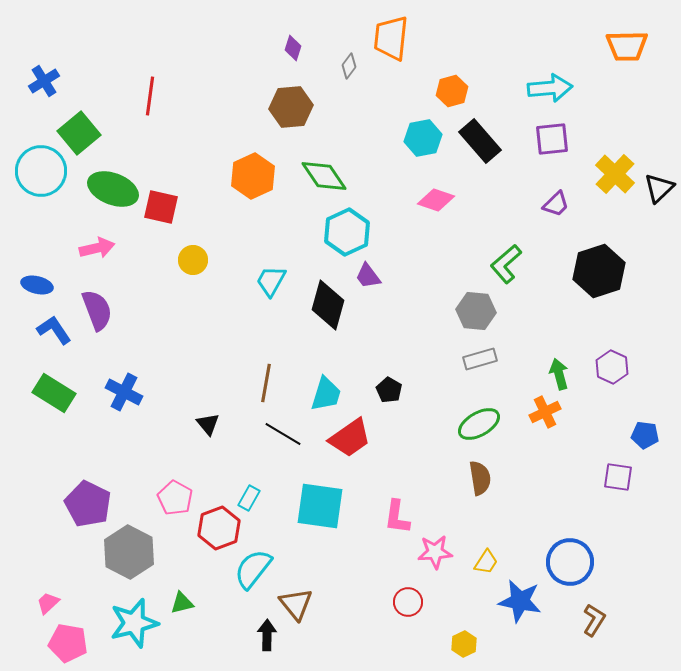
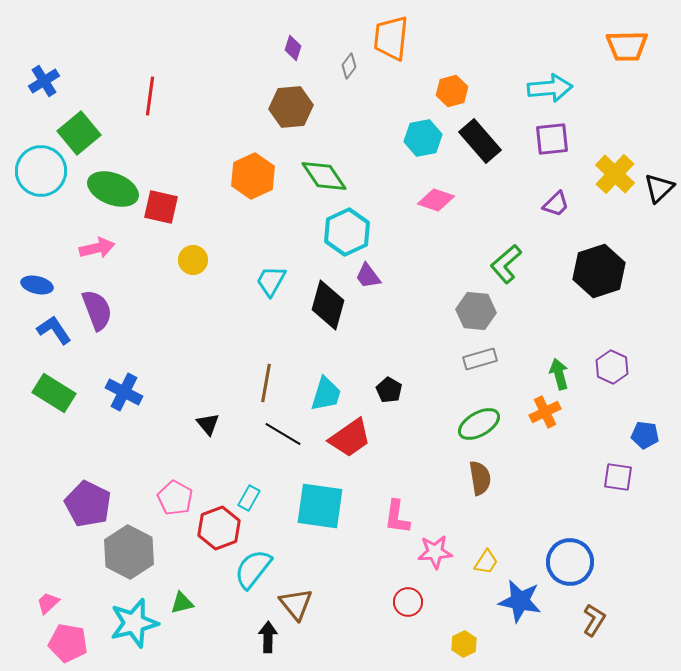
black arrow at (267, 635): moved 1 px right, 2 px down
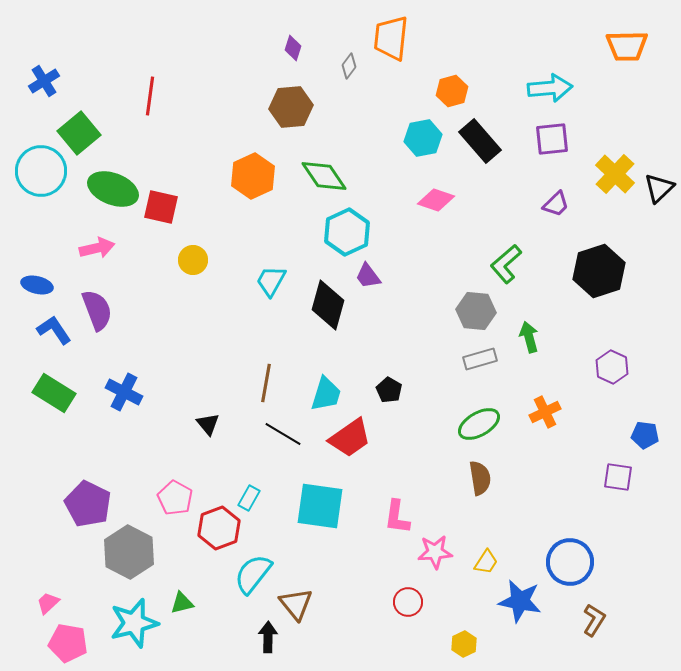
green arrow at (559, 374): moved 30 px left, 37 px up
cyan semicircle at (253, 569): moved 5 px down
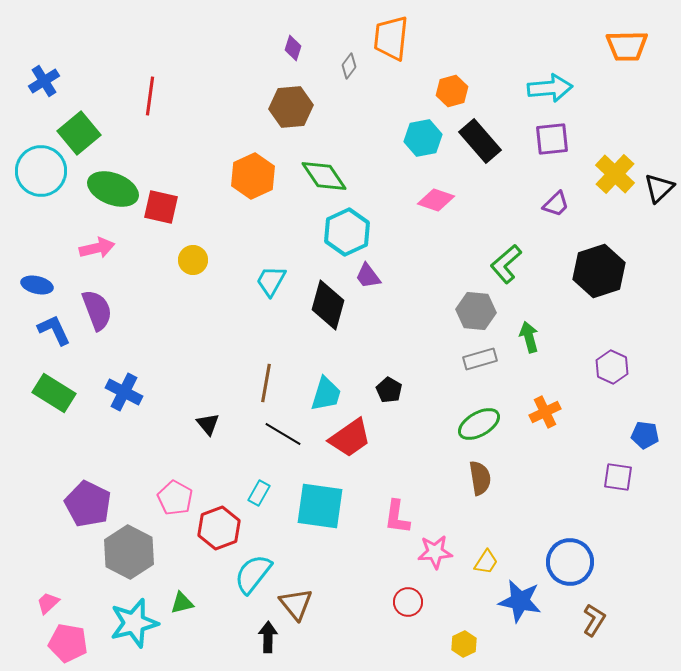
blue L-shape at (54, 330): rotated 9 degrees clockwise
cyan rectangle at (249, 498): moved 10 px right, 5 px up
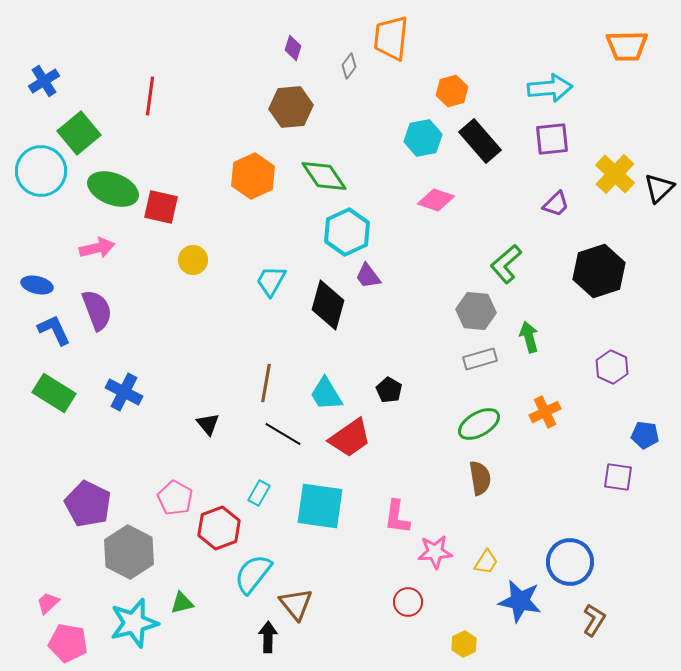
cyan trapezoid at (326, 394): rotated 132 degrees clockwise
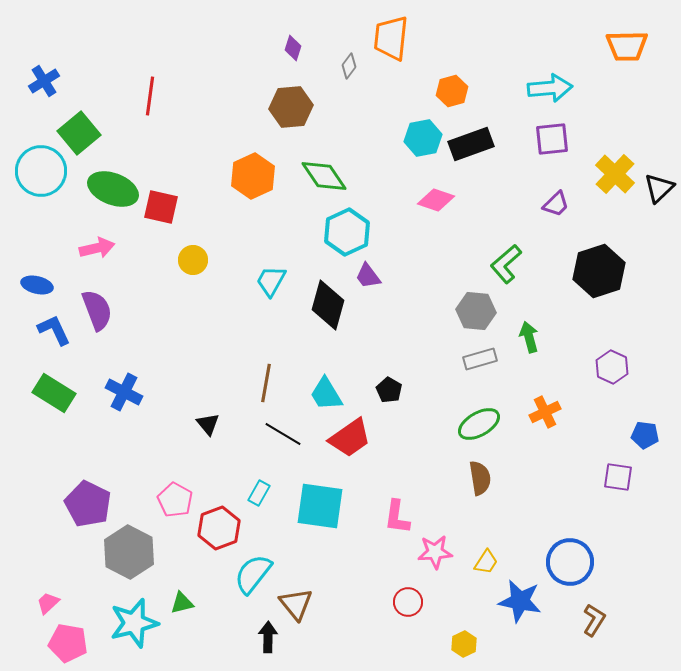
black rectangle at (480, 141): moved 9 px left, 3 px down; rotated 69 degrees counterclockwise
pink pentagon at (175, 498): moved 2 px down
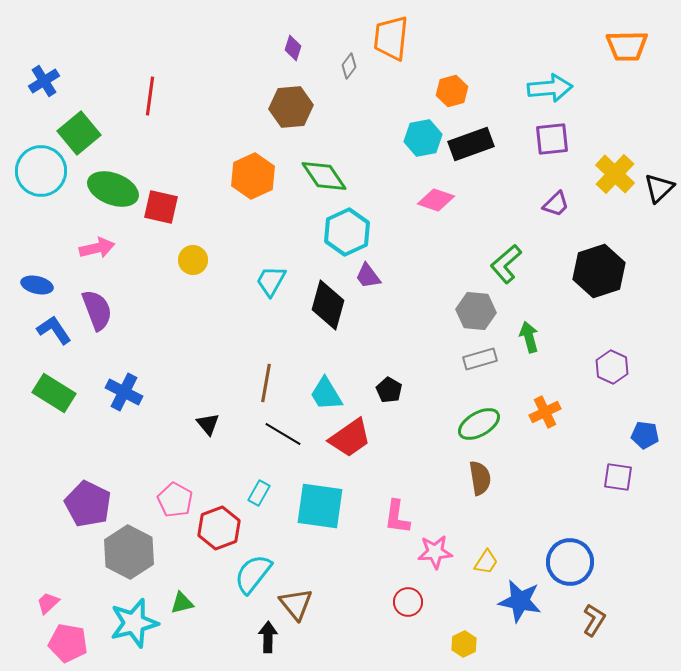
blue L-shape at (54, 330): rotated 9 degrees counterclockwise
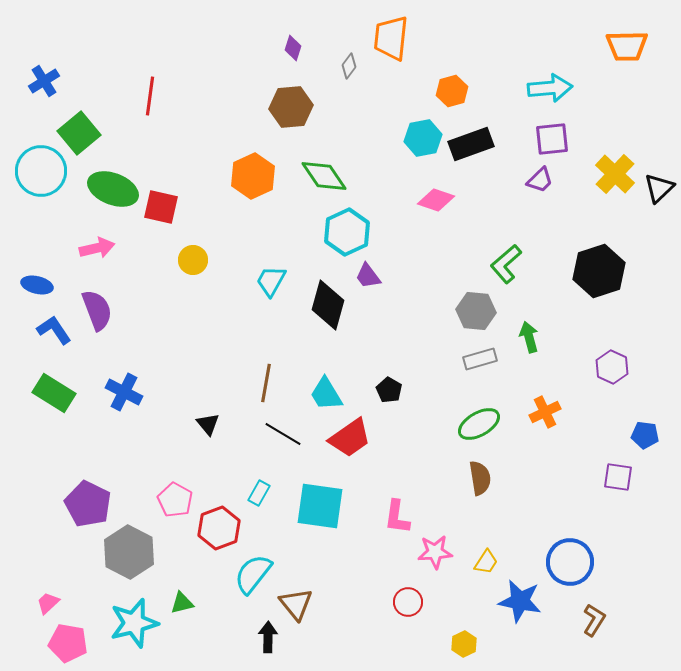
purple trapezoid at (556, 204): moved 16 px left, 24 px up
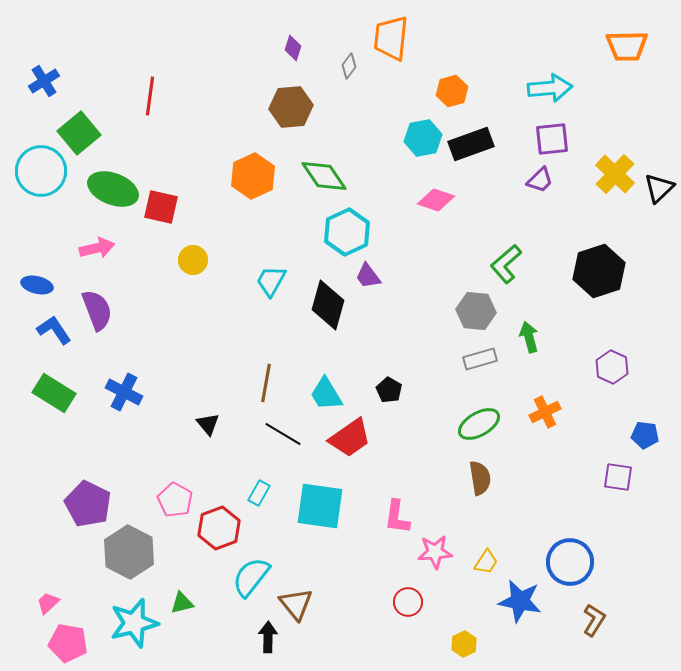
cyan semicircle at (253, 574): moved 2 px left, 3 px down
